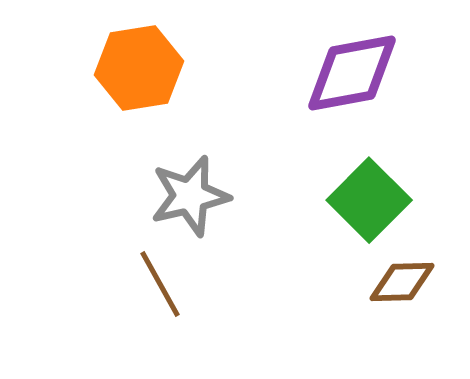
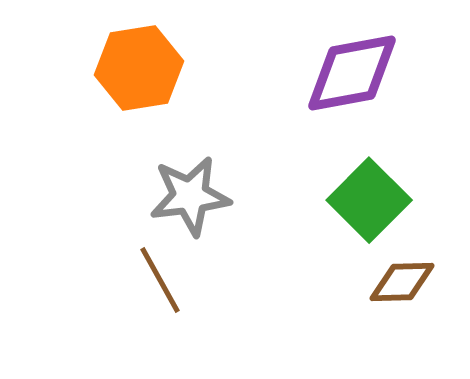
gray star: rotated 6 degrees clockwise
brown line: moved 4 px up
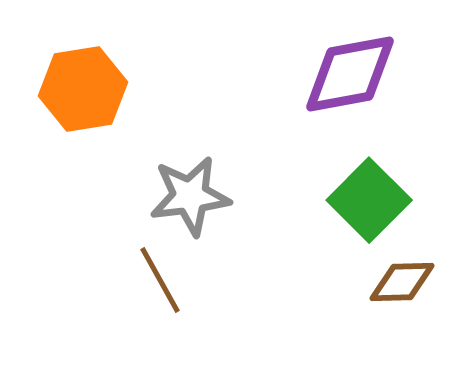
orange hexagon: moved 56 px left, 21 px down
purple diamond: moved 2 px left, 1 px down
